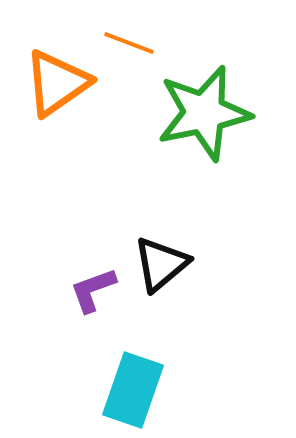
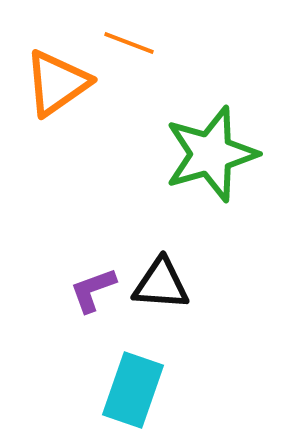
green star: moved 7 px right, 41 px down; rotated 4 degrees counterclockwise
black triangle: moved 20 px down; rotated 44 degrees clockwise
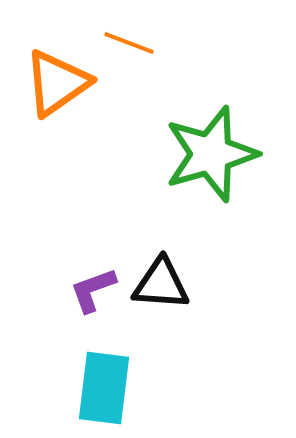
cyan rectangle: moved 29 px left, 2 px up; rotated 12 degrees counterclockwise
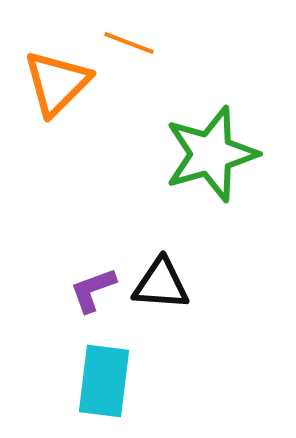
orange triangle: rotated 10 degrees counterclockwise
cyan rectangle: moved 7 px up
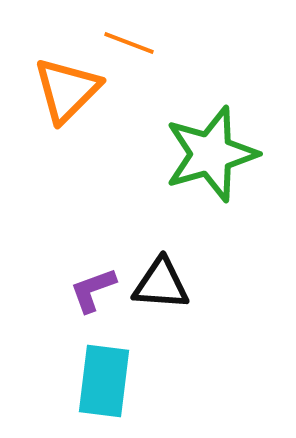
orange triangle: moved 10 px right, 7 px down
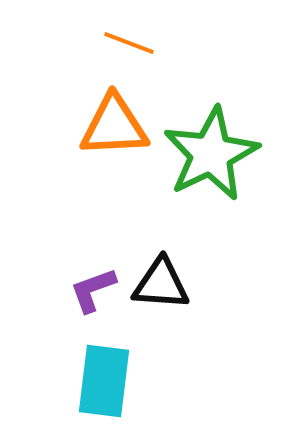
orange triangle: moved 47 px right, 36 px down; rotated 42 degrees clockwise
green star: rotated 10 degrees counterclockwise
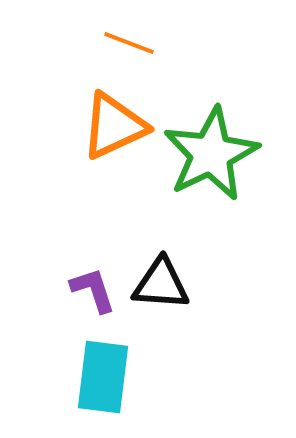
orange triangle: rotated 22 degrees counterclockwise
purple L-shape: rotated 92 degrees clockwise
cyan rectangle: moved 1 px left, 4 px up
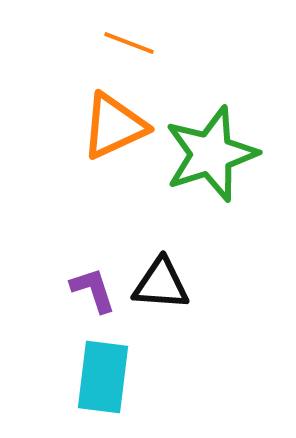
green star: rotated 8 degrees clockwise
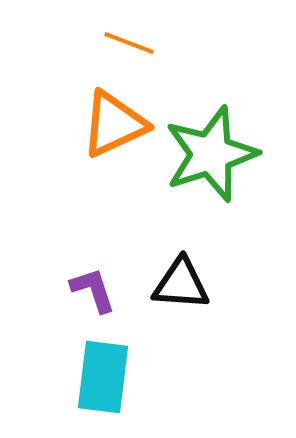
orange triangle: moved 2 px up
black triangle: moved 20 px right
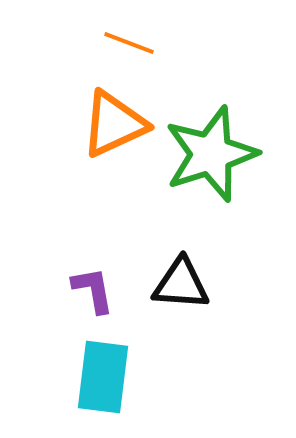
purple L-shape: rotated 8 degrees clockwise
